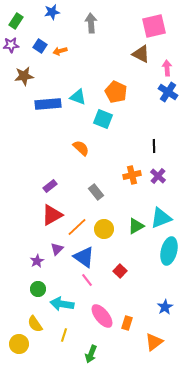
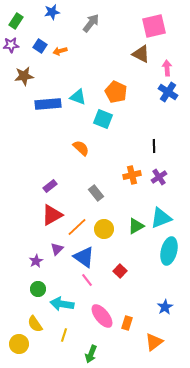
gray arrow at (91, 23): rotated 42 degrees clockwise
purple cross at (158, 176): moved 1 px right, 1 px down; rotated 14 degrees clockwise
gray rectangle at (96, 192): moved 1 px down
purple star at (37, 261): moved 1 px left
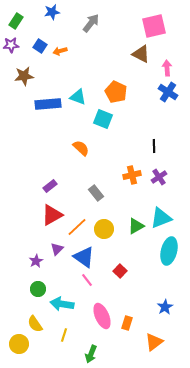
pink ellipse at (102, 316): rotated 15 degrees clockwise
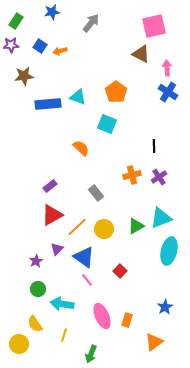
orange pentagon at (116, 92): rotated 10 degrees clockwise
cyan square at (103, 119): moved 4 px right, 5 px down
orange rectangle at (127, 323): moved 3 px up
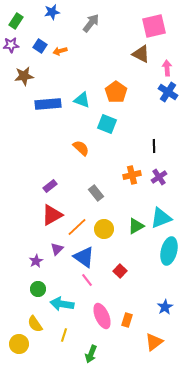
cyan triangle at (78, 97): moved 4 px right, 3 px down
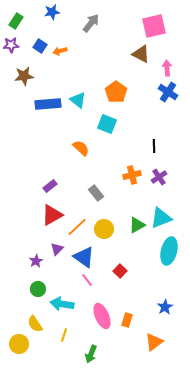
cyan triangle at (82, 100): moved 4 px left; rotated 18 degrees clockwise
green triangle at (136, 226): moved 1 px right, 1 px up
